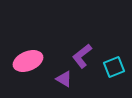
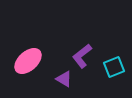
pink ellipse: rotated 20 degrees counterclockwise
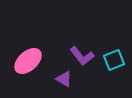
purple L-shape: rotated 90 degrees counterclockwise
cyan square: moved 7 px up
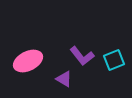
pink ellipse: rotated 16 degrees clockwise
